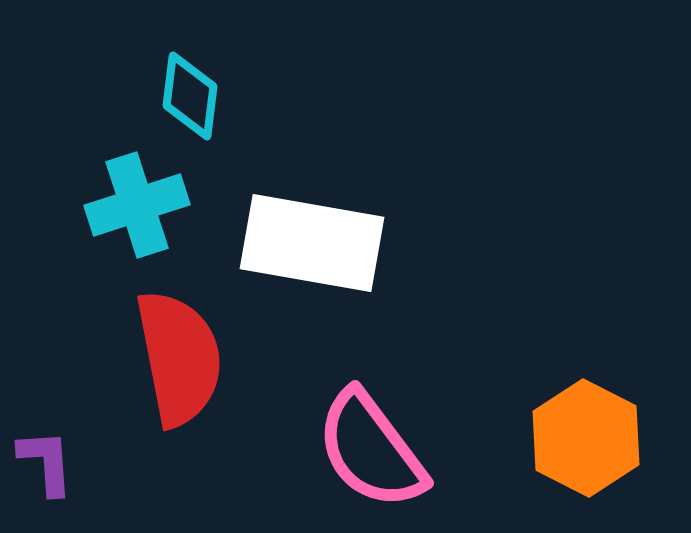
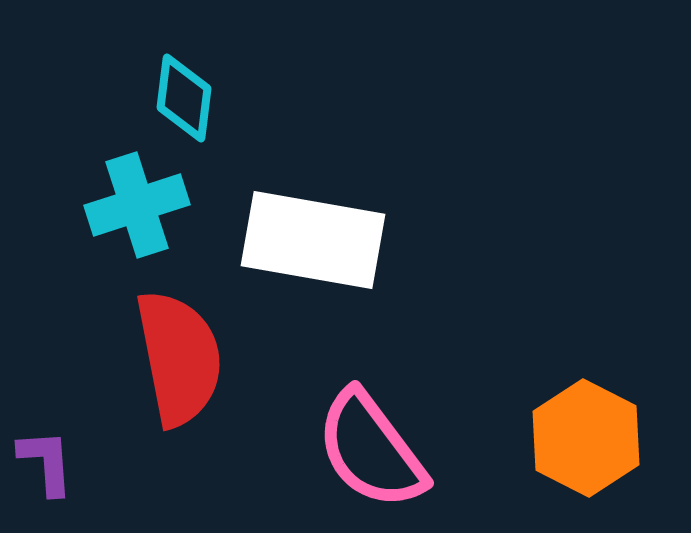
cyan diamond: moved 6 px left, 2 px down
white rectangle: moved 1 px right, 3 px up
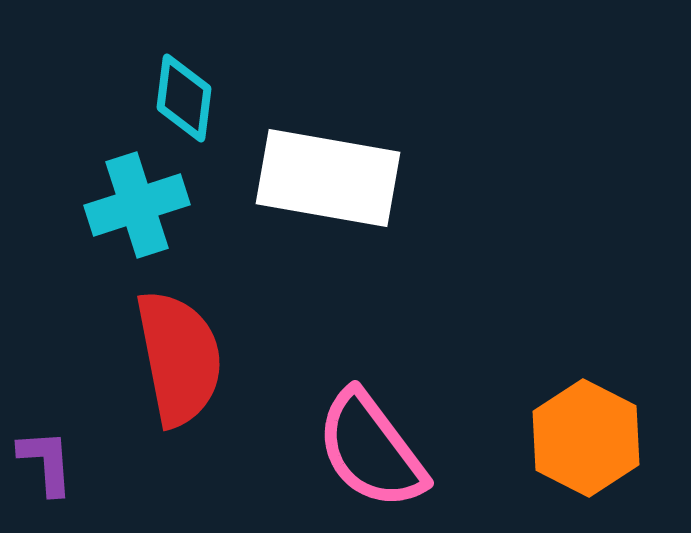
white rectangle: moved 15 px right, 62 px up
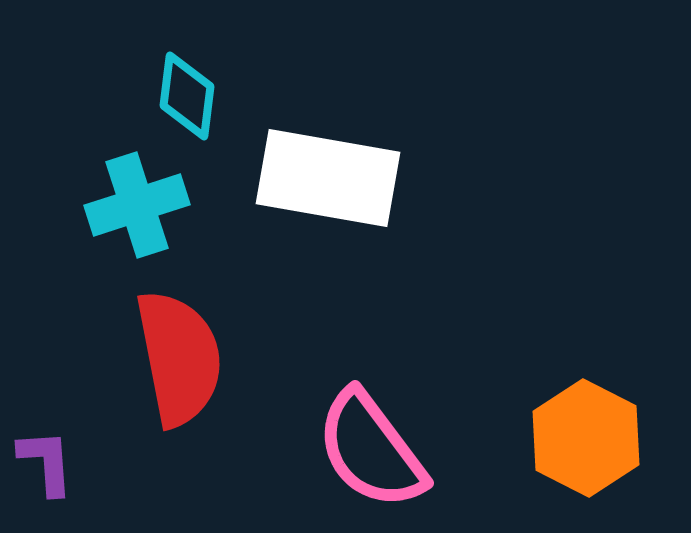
cyan diamond: moved 3 px right, 2 px up
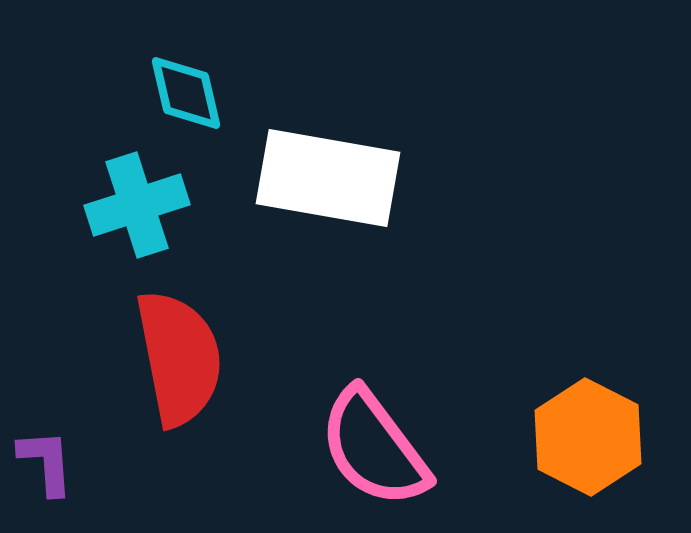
cyan diamond: moved 1 px left, 3 px up; rotated 20 degrees counterclockwise
orange hexagon: moved 2 px right, 1 px up
pink semicircle: moved 3 px right, 2 px up
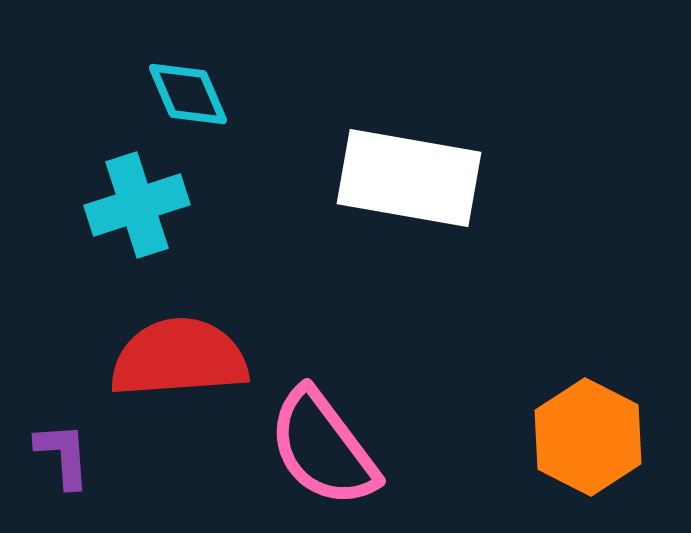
cyan diamond: moved 2 px right, 1 px down; rotated 10 degrees counterclockwise
white rectangle: moved 81 px right
red semicircle: rotated 83 degrees counterclockwise
pink semicircle: moved 51 px left
purple L-shape: moved 17 px right, 7 px up
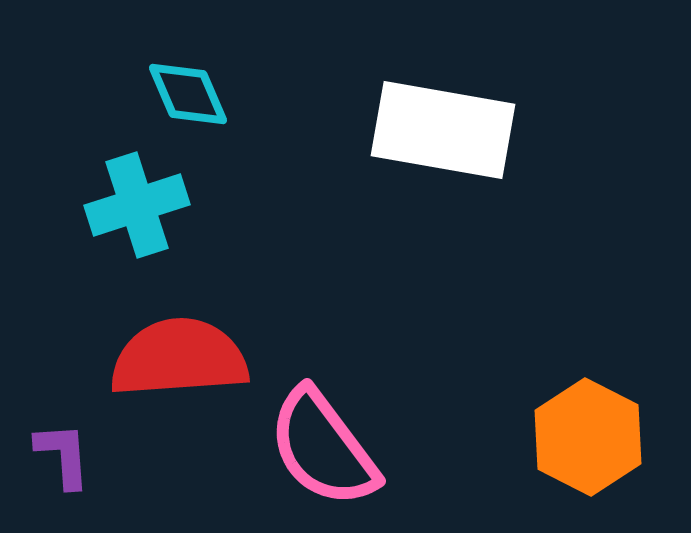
white rectangle: moved 34 px right, 48 px up
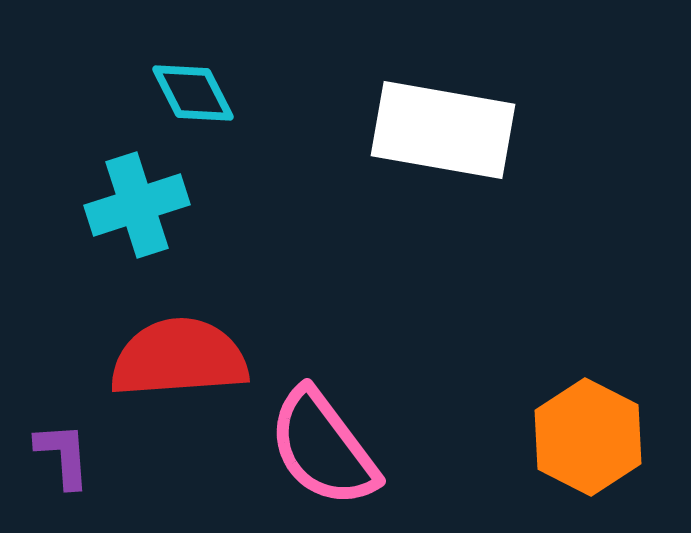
cyan diamond: moved 5 px right, 1 px up; rotated 4 degrees counterclockwise
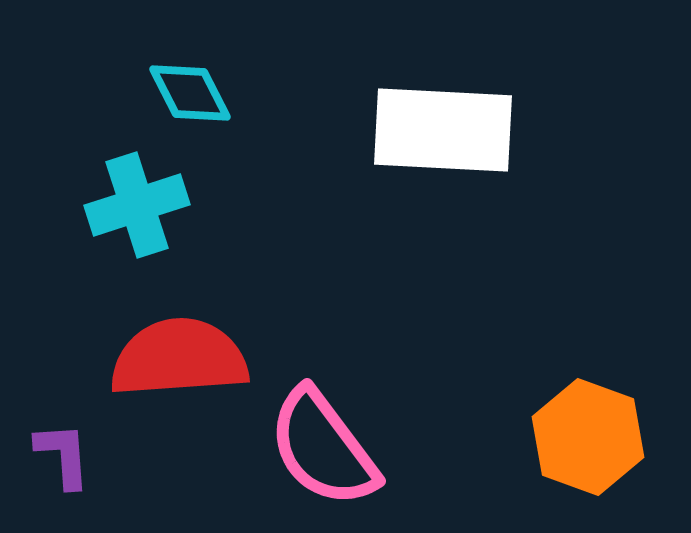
cyan diamond: moved 3 px left
white rectangle: rotated 7 degrees counterclockwise
orange hexagon: rotated 7 degrees counterclockwise
